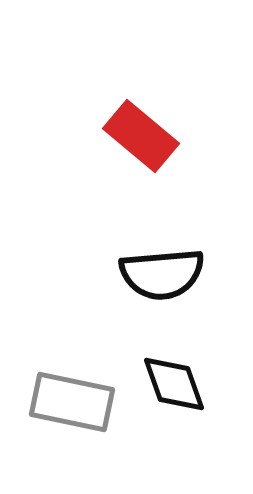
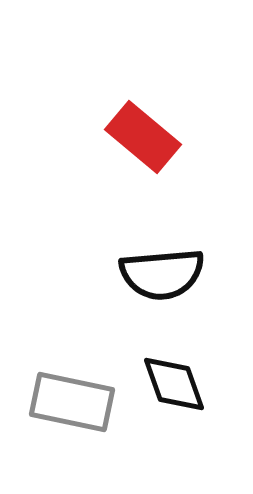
red rectangle: moved 2 px right, 1 px down
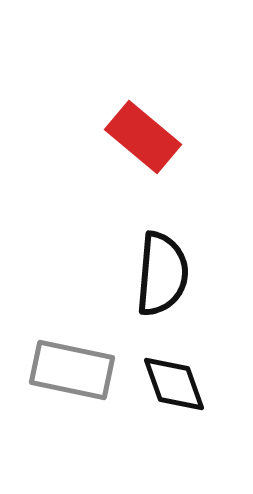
black semicircle: rotated 80 degrees counterclockwise
gray rectangle: moved 32 px up
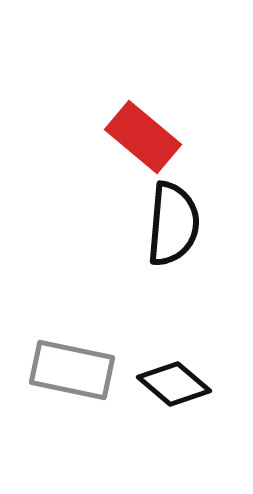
black semicircle: moved 11 px right, 50 px up
black diamond: rotated 30 degrees counterclockwise
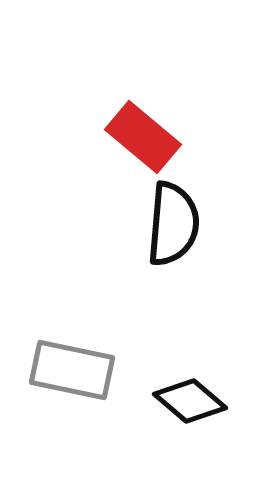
black diamond: moved 16 px right, 17 px down
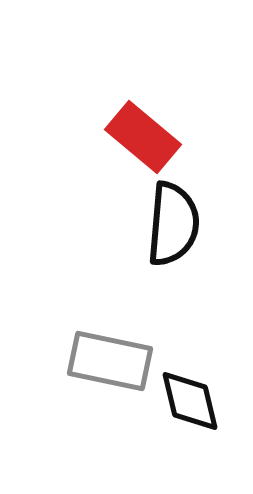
gray rectangle: moved 38 px right, 9 px up
black diamond: rotated 36 degrees clockwise
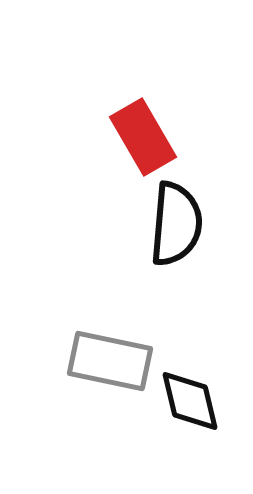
red rectangle: rotated 20 degrees clockwise
black semicircle: moved 3 px right
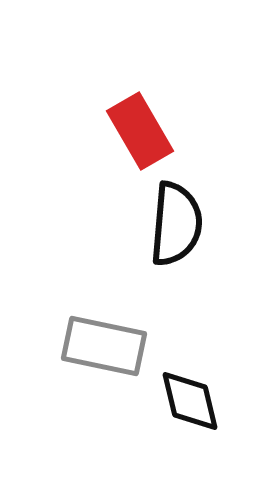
red rectangle: moved 3 px left, 6 px up
gray rectangle: moved 6 px left, 15 px up
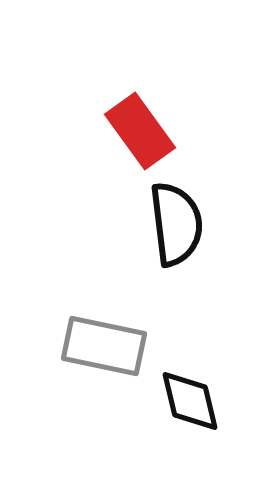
red rectangle: rotated 6 degrees counterclockwise
black semicircle: rotated 12 degrees counterclockwise
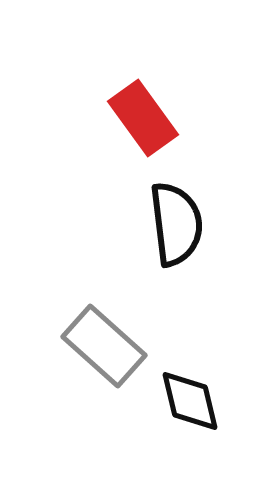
red rectangle: moved 3 px right, 13 px up
gray rectangle: rotated 30 degrees clockwise
